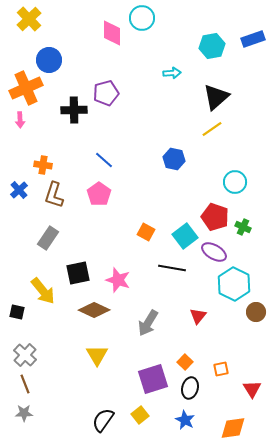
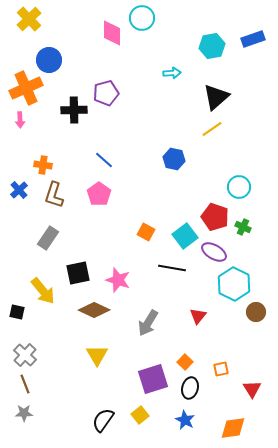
cyan circle at (235, 182): moved 4 px right, 5 px down
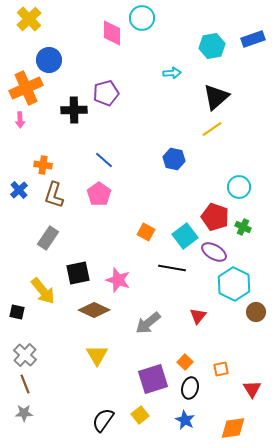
gray arrow at (148, 323): rotated 20 degrees clockwise
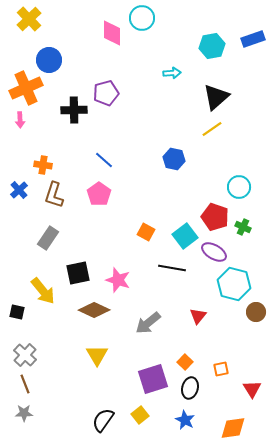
cyan hexagon at (234, 284): rotated 12 degrees counterclockwise
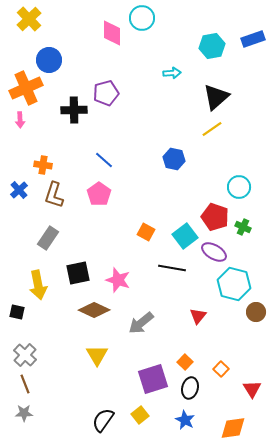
yellow arrow at (43, 291): moved 5 px left, 6 px up; rotated 28 degrees clockwise
gray arrow at (148, 323): moved 7 px left
orange square at (221, 369): rotated 35 degrees counterclockwise
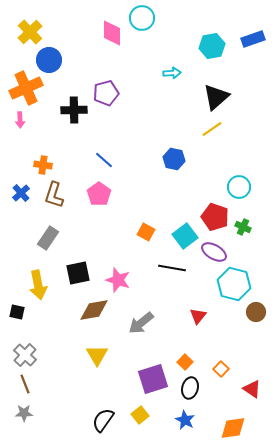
yellow cross at (29, 19): moved 1 px right, 13 px down
blue cross at (19, 190): moved 2 px right, 3 px down
brown diamond at (94, 310): rotated 36 degrees counterclockwise
red triangle at (252, 389): rotated 24 degrees counterclockwise
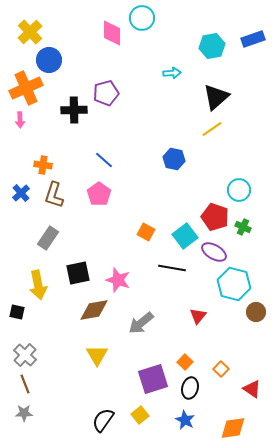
cyan circle at (239, 187): moved 3 px down
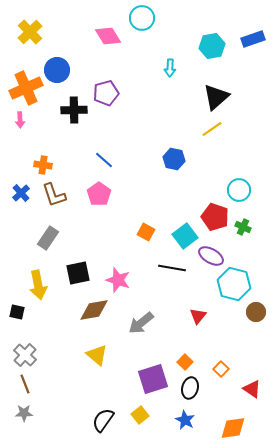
pink diamond at (112, 33): moved 4 px left, 3 px down; rotated 32 degrees counterclockwise
blue circle at (49, 60): moved 8 px right, 10 px down
cyan arrow at (172, 73): moved 2 px left, 5 px up; rotated 96 degrees clockwise
brown L-shape at (54, 195): rotated 36 degrees counterclockwise
purple ellipse at (214, 252): moved 3 px left, 4 px down
yellow triangle at (97, 355): rotated 20 degrees counterclockwise
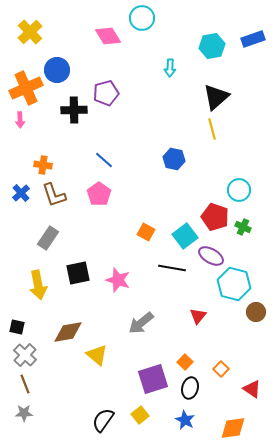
yellow line at (212, 129): rotated 70 degrees counterclockwise
brown diamond at (94, 310): moved 26 px left, 22 px down
black square at (17, 312): moved 15 px down
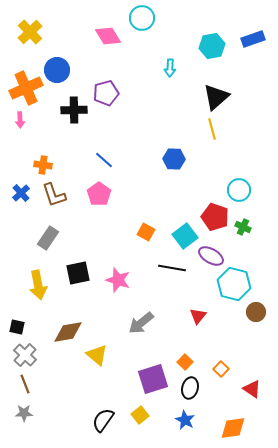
blue hexagon at (174, 159): rotated 10 degrees counterclockwise
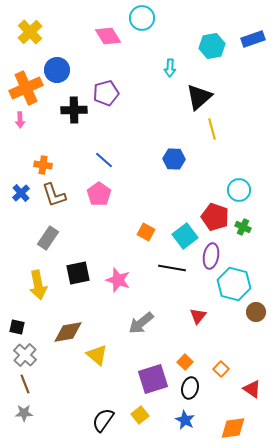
black triangle at (216, 97): moved 17 px left
purple ellipse at (211, 256): rotated 70 degrees clockwise
